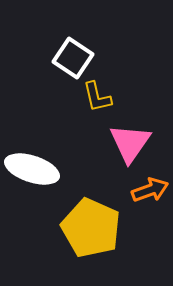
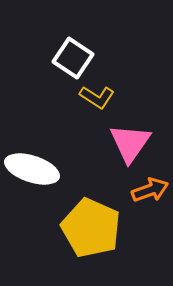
yellow L-shape: rotated 44 degrees counterclockwise
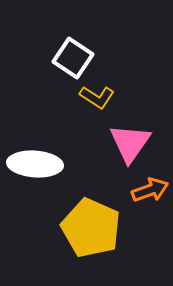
white ellipse: moved 3 px right, 5 px up; rotated 14 degrees counterclockwise
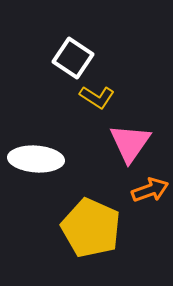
white ellipse: moved 1 px right, 5 px up
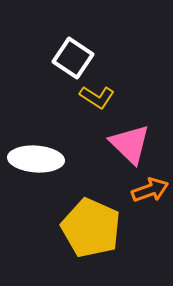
pink triangle: moved 1 px down; rotated 21 degrees counterclockwise
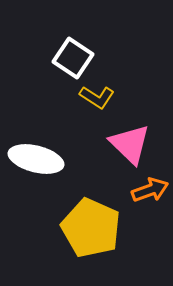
white ellipse: rotated 10 degrees clockwise
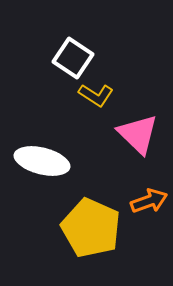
yellow L-shape: moved 1 px left, 2 px up
pink triangle: moved 8 px right, 10 px up
white ellipse: moved 6 px right, 2 px down
orange arrow: moved 1 px left, 11 px down
